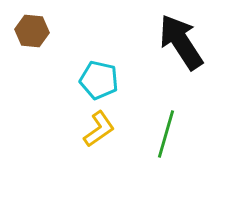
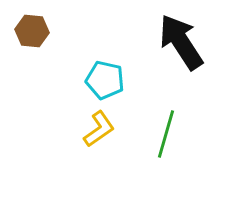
cyan pentagon: moved 6 px right
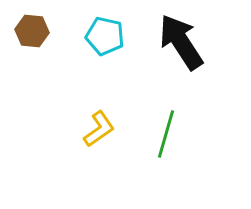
cyan pentagon: moved 44 px up
